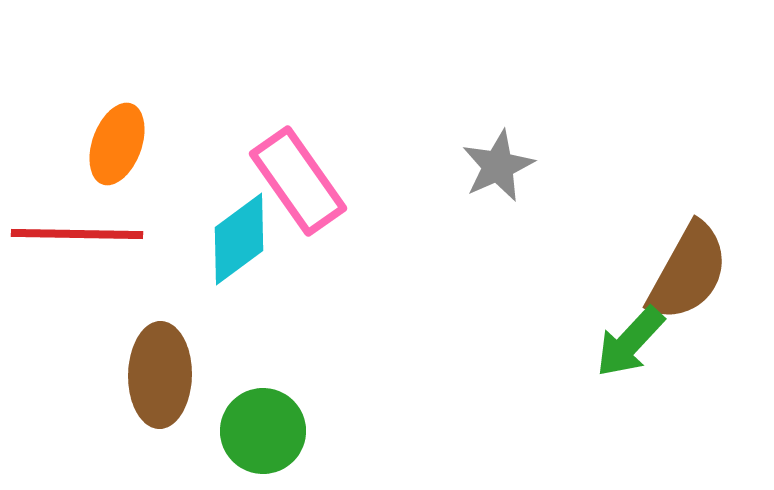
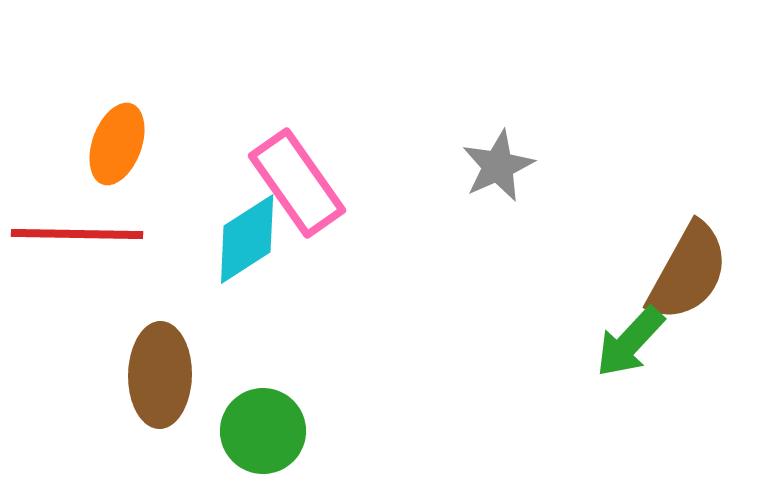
pink rectangle: moved 1 px left, 2 px down
cyan diamond: moved 8 px right; rotated 4 degrees clockwise
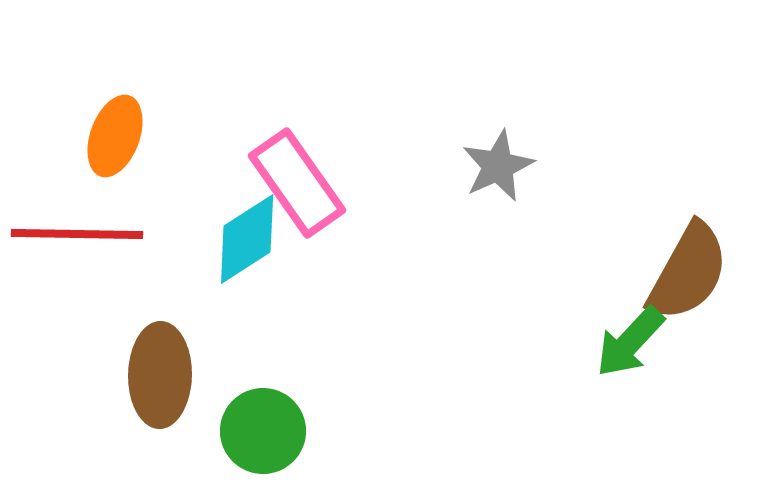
orange ellipse: moved 2 px left, 8 px up
